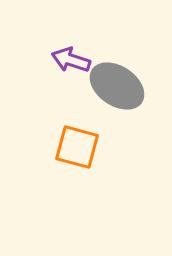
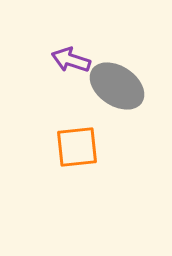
orange square: rotated 21 degrees counterclockwise
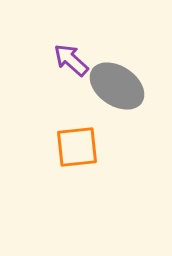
purple arrow: rotated 24 degrees clockwise
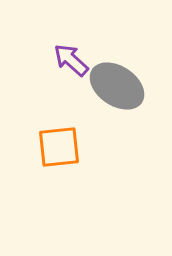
orange square: moved 18 px left
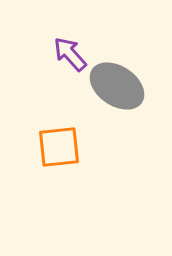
purple arrow: moved 1 px left, 6 px up; rotated 6 degrees clockwise
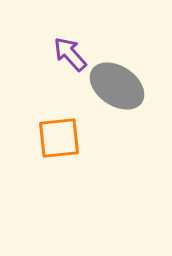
orange square: moved 9 px up
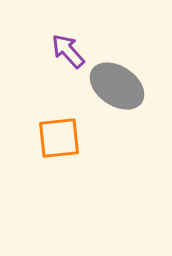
purple arrow: moved 2 px left, 3 px up
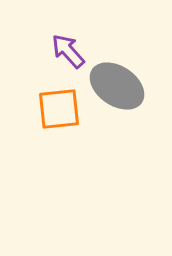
orange square: moved 29 px up
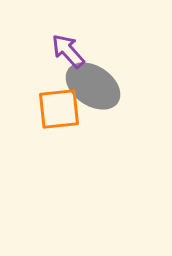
gray ellipse: moved 24 px left
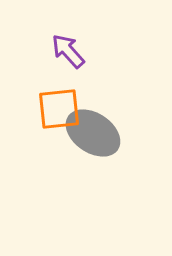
gray ellipse: moved 47 px down
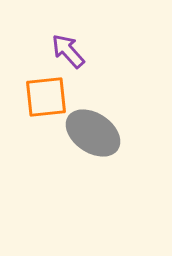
orange square: moved 13 px left, 12 px up
